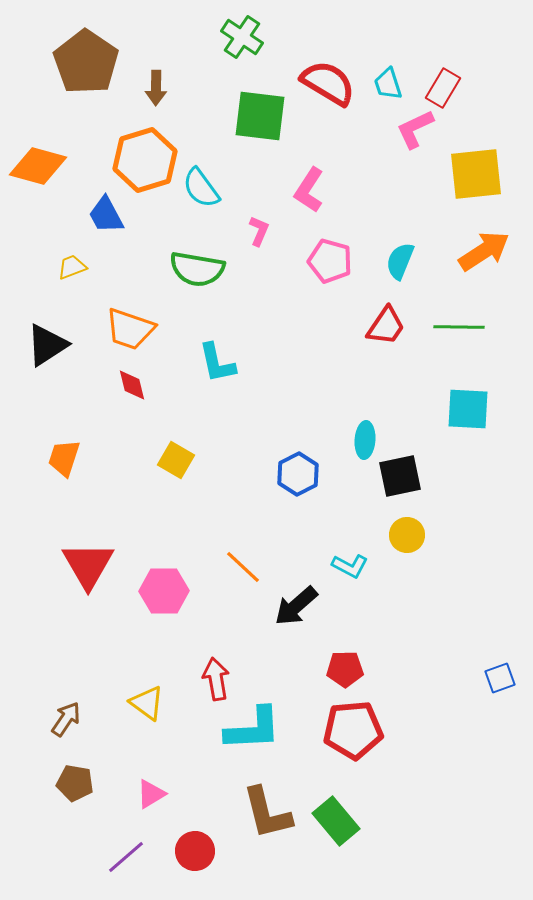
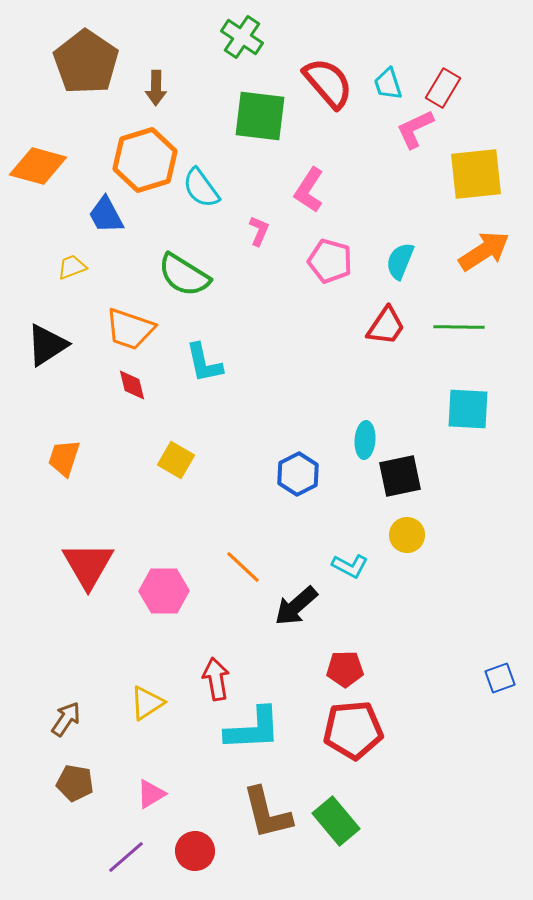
red semicircle at (328, 83): rotated 18 degrees clockwise
green semicircle at (197, 269): moved 13 px left, 6 px down; rotated 22 degrees clockwise
cyan L-shape at (217, 363): moved 13 px left
yellow triangle at (147, 703): rotated 51 degrees clockwise
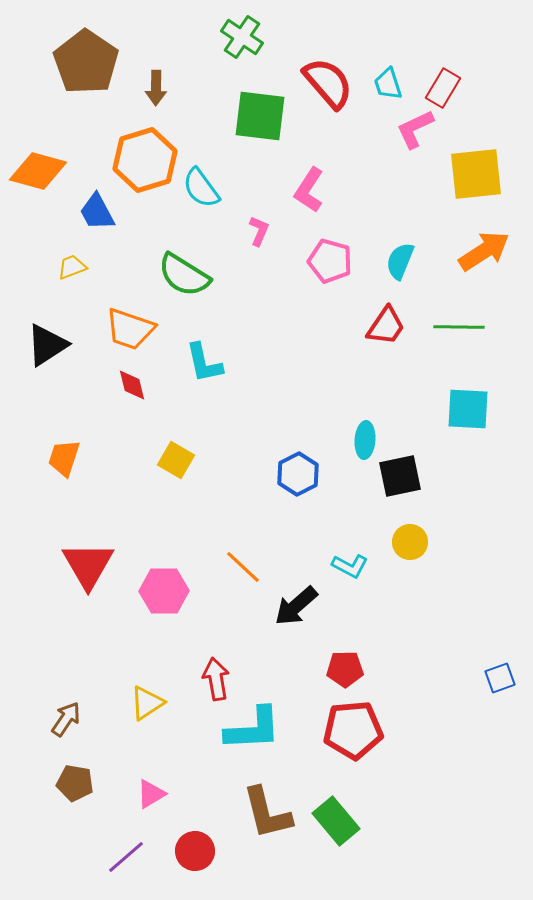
orange diamond at (38, 166): moved 5 px down
blue trapezoid at (106, 215): moved 9 px left, 3 px up
yellow circle at (407, 535): moved 3 px right, 7 px down
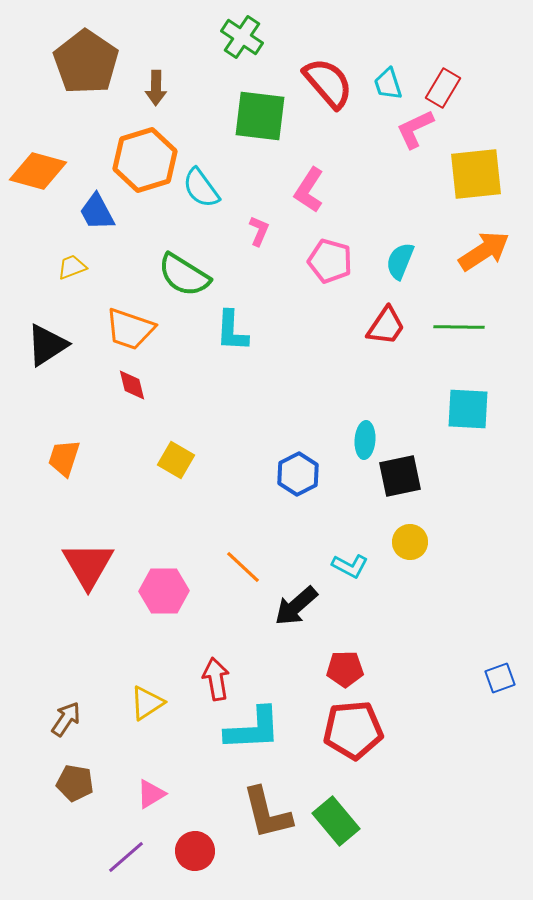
cyan L-shape at (204, 363): moved 28 px right, 32 px up; rotated 15 degrees clockwise
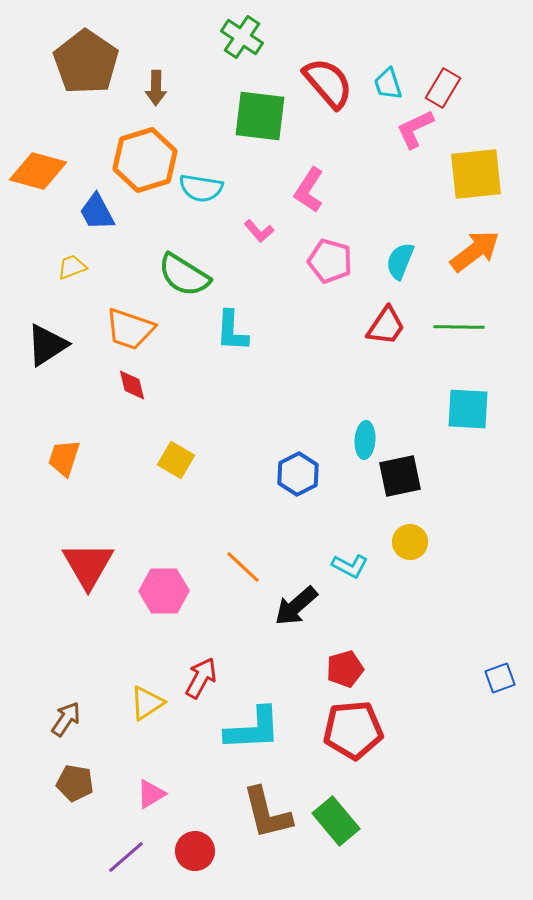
cyan semicircle at (201, 188): rotated 45 degrees counterclockwise
pink L-shape at (259, 231): rotated 116 degrees clockwise
orange arrow at (484, 251): moved 9 px left; rotated 4 degrees counterclockwise
red pentagon at (345, 669): rotated 15 degrees counterclockwise
red arrow at (216, 679): moved 15 px left, 1 px up; rotated 39 degrees clockwise
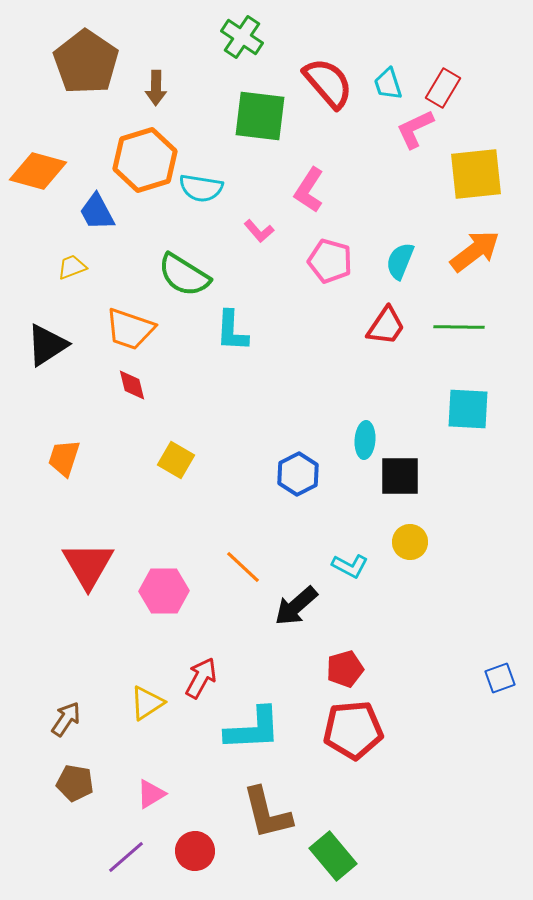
black square at (400, 476): rotated 12 degrees clockwise
green rectangle at (336, 821): moved 3 px left, 35 px down
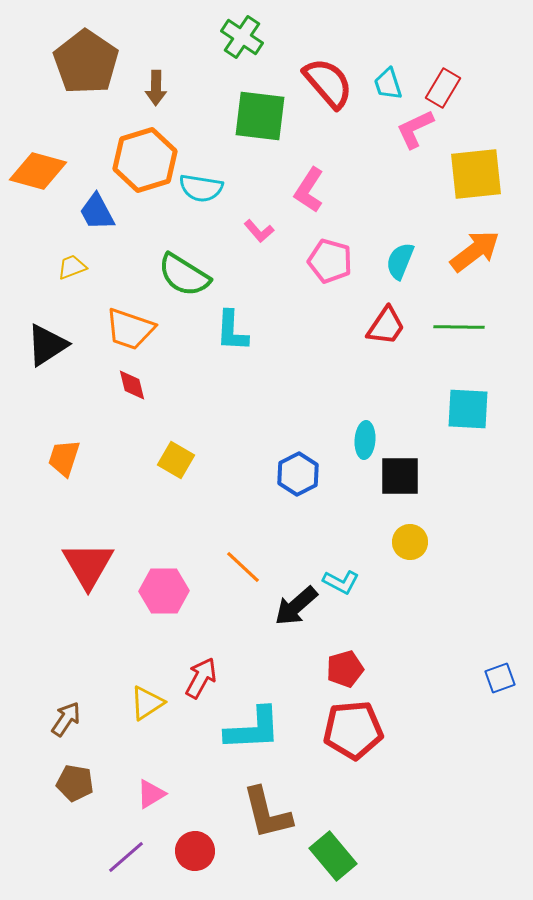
cyan L-shape at (350, 566): moved 9 px left, 16 px down
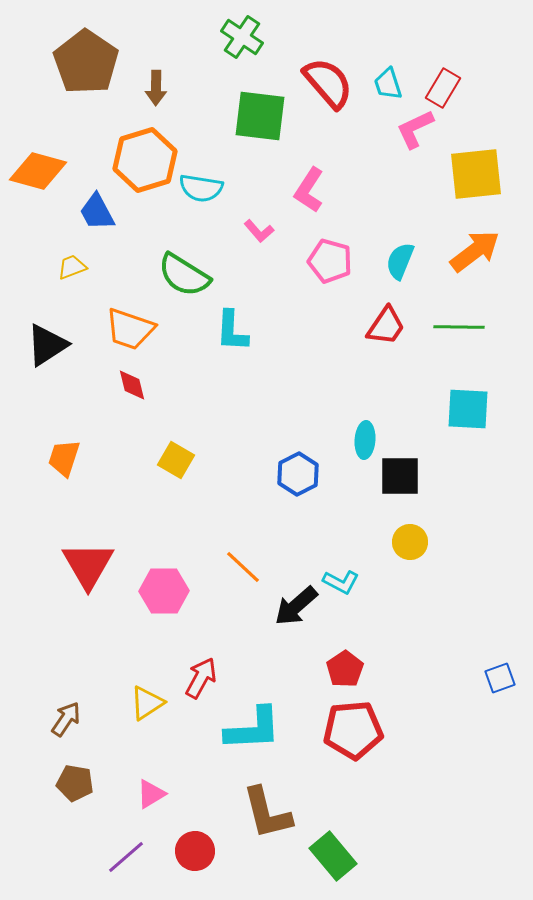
red pentagon at (345, 669): rotated 18 degrees counterclockwise
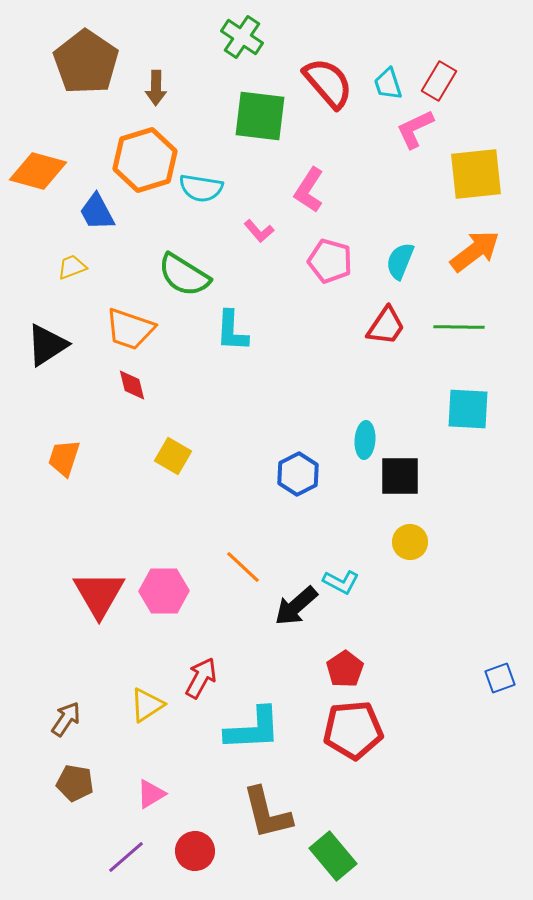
red rectangle at (443, 88): moved 4 px left, 7 px up
yellow square at (176, 460): moved 3 px left, 4 px up
red triangle at (88, 565): moved 11 px right, 29 px down
yellow triangle at (147, 703): moved 2 px down
